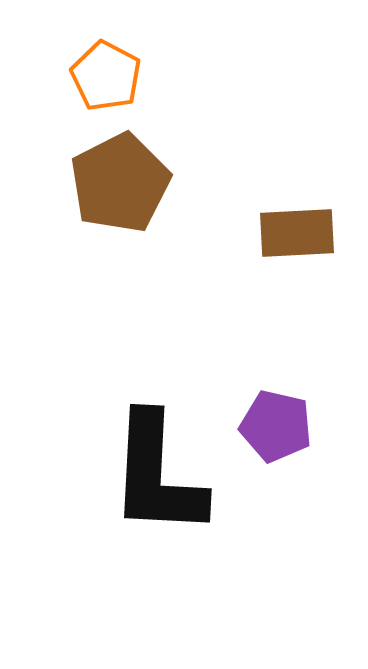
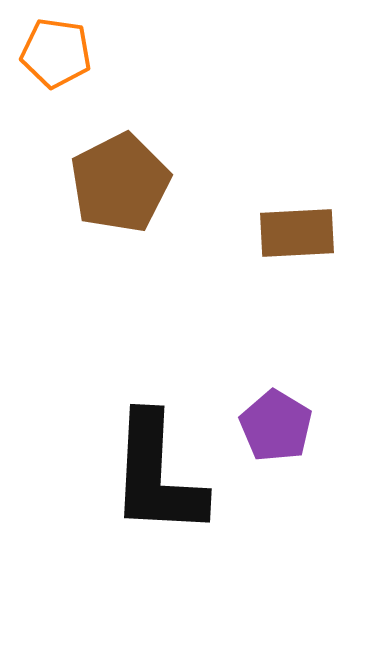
orange pentagon: moved 50 px left, 23 px up; rotated 20 degrees counterclockwise
purple pentagon: rotated 18 degrees clockwise
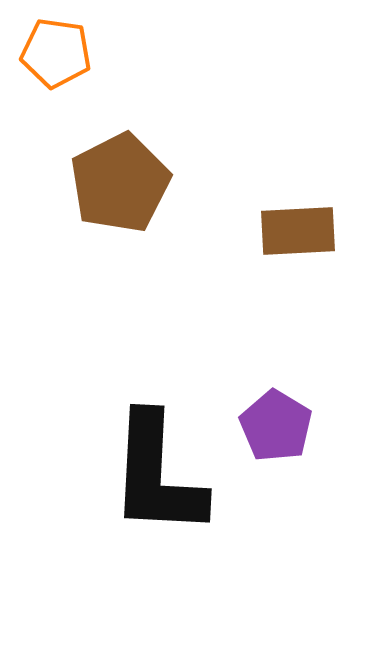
brown rectangle: moved 1 px right, 2 px up
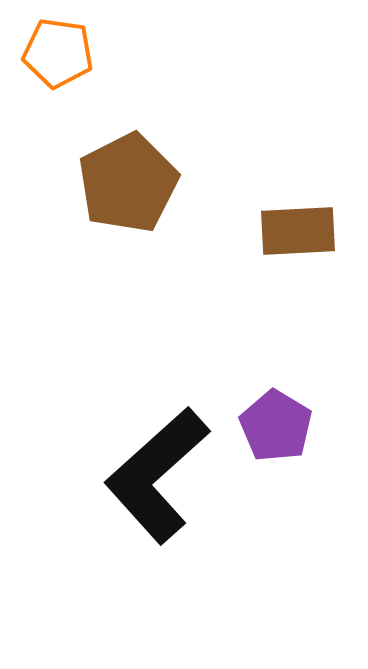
orange pentagon: moved 2 px right
brown pentagon: moved 8 px right
black L-shape: rotated 45 degrees clockwise
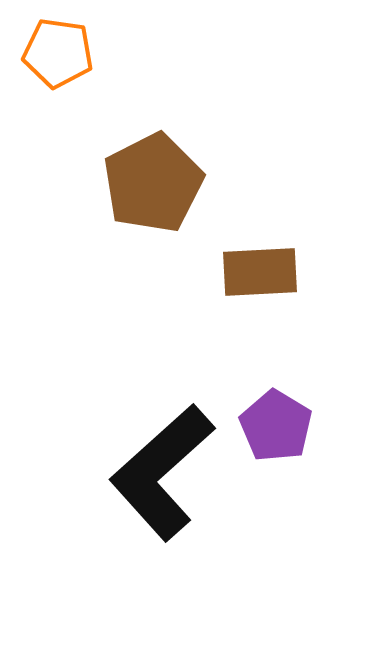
brown pentagon: moved 25 px right
brown rectangle: moved 38 px left, 41 px down
black L-shape: moved 5 px right, 3 px up
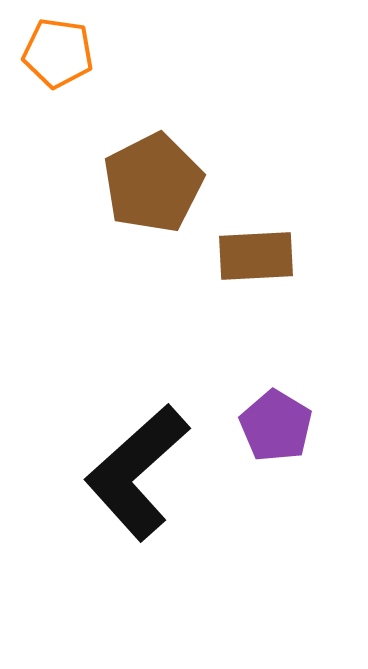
brown rectangle: moved 4 px left, 16 px up
black L-shape: moved 25 px left
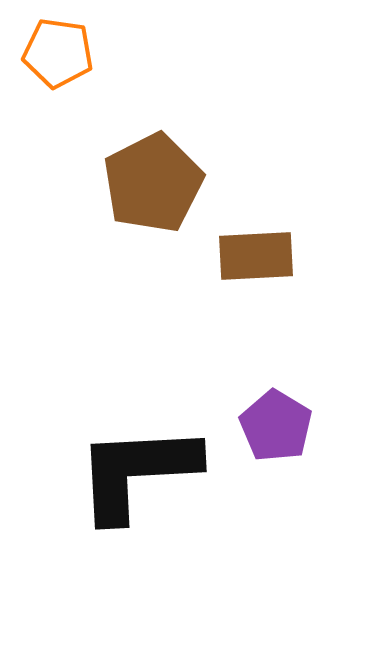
black L-shape: rotated 39 degrees clockwise
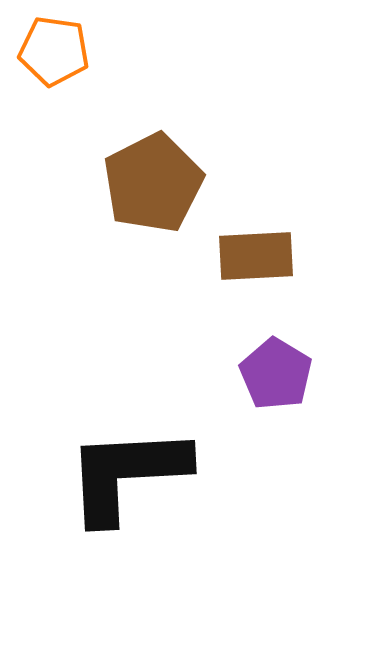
orange pentagon: moved 4 px left, 2 px up
purple pentagon: moved 52 px up
black L-shape: moved 10 px left, 2 px down
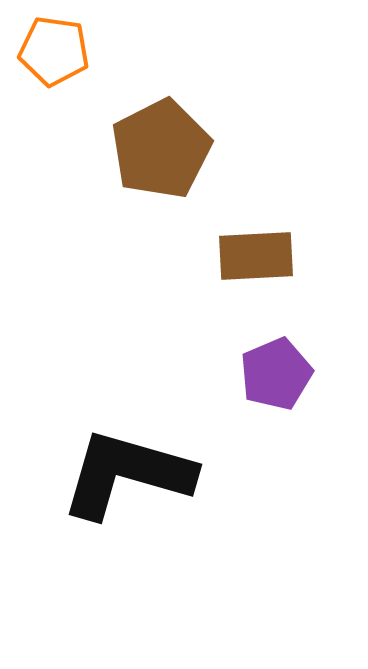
brown pentagon: moved 8 px right, 34 px up
purple pentagon: rotated 18 degrees clockwise
black L-shape: rotated 19 degrees clockwise
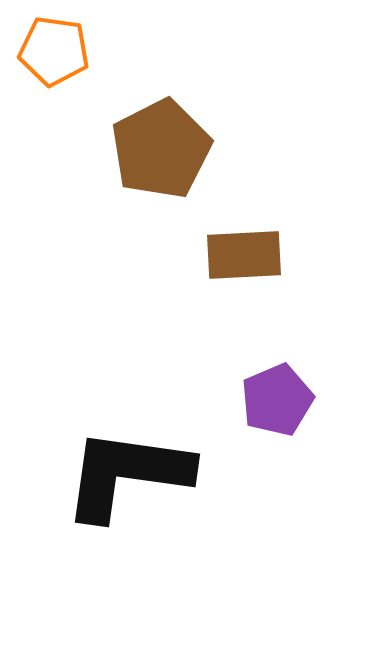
brown rectangle: moved 12 px left, 1 px up
purple pentagon: moved 1 px right, 26 px down
black L-shape: rotated 8 degrees counterclockwise
